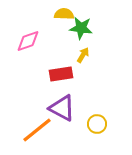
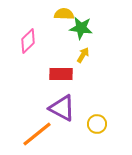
pink diamond: rotated 25 degrees counterclockwise
red rectangle: rotated 10 degrees clockwise
orange line: moved 4 px down
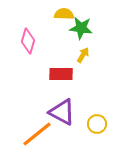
pink diamond: rotated 30 degrees counterclockwise
purple triangle: moved 4 px down
